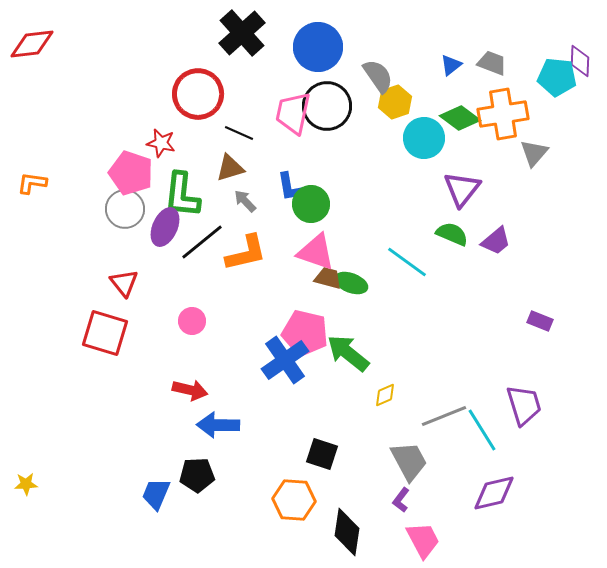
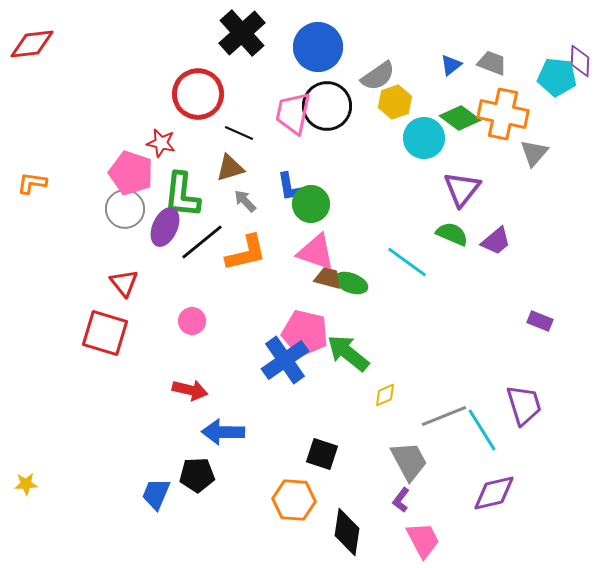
gray semicircle at (378, 76): rotated 90 degrees clockwise
orange cross at (503, 114): rotated 21 degrees clockwise
blue arrow at (218, 425): moved 5 px right, 7 px down
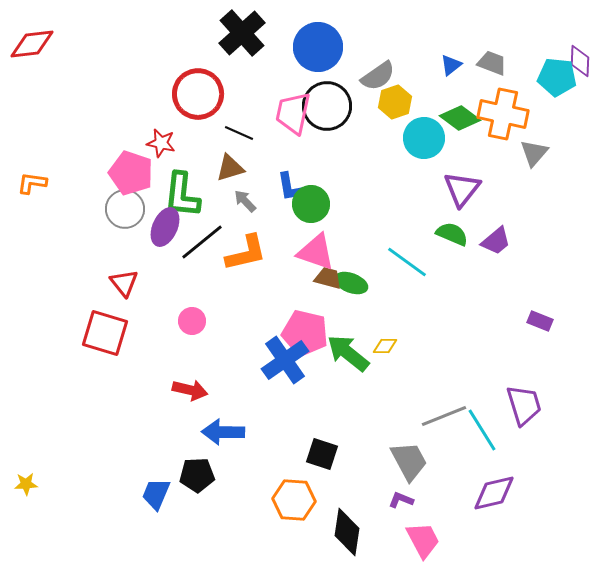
yellow diamond at (385, 395): moved 49 px up; rotated 25 degrees clockwise
purple L-shape at (401, 500): rotated 75 degrees clockwise
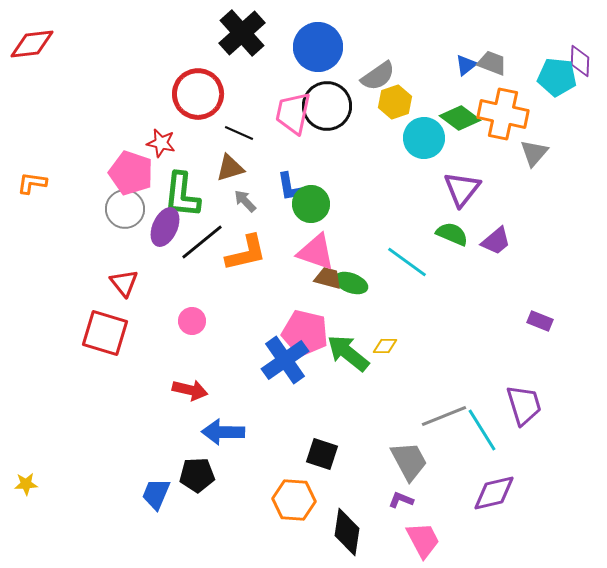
blue triangle at (451, 65): moved 15 px right
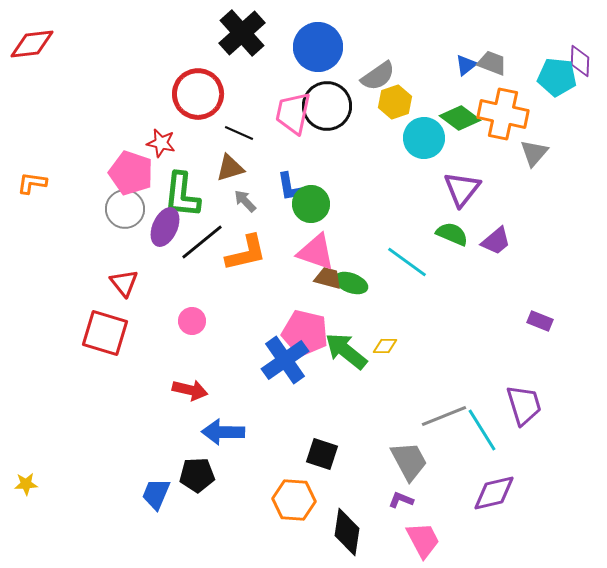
green arrow at (348, 353): moved 2 px left, 2 px up
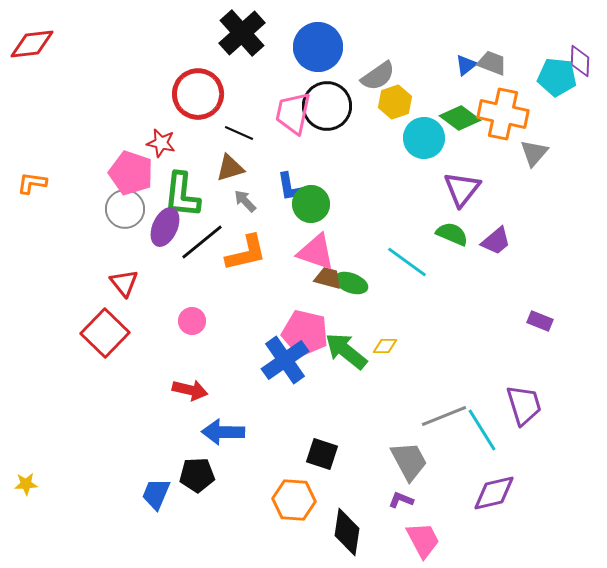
red square at (105, 333): rotated 27 degrees clockwise
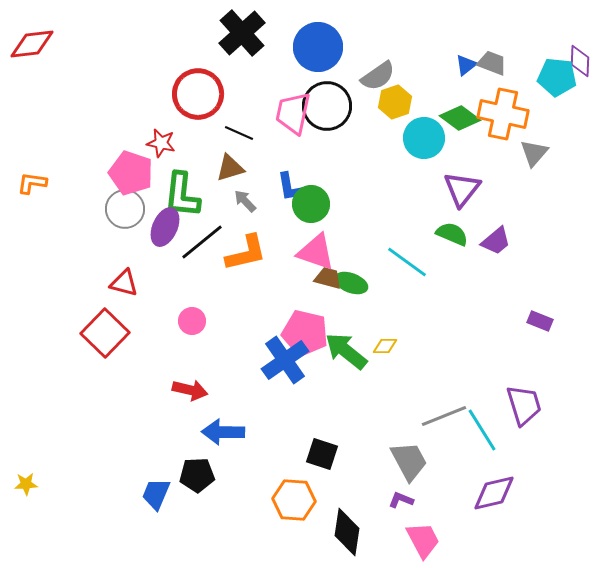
red triangle at (124, 283): rotated 36 degrees counterclockwise
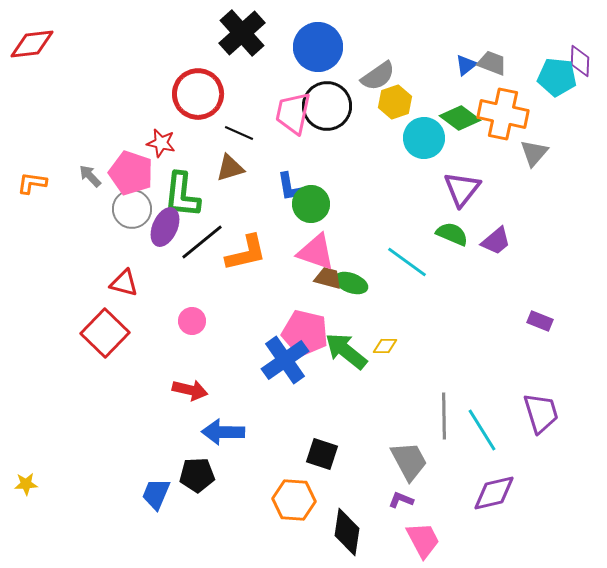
gray arrow at (245, 201): moved 155 px left, 25 px up
gray circle at (125, 209): moved 7 px right
purple trapezoid at (524, 405): moved 17 px right, 8 px down
gray line at (444, 416): rotated 69 degrees counterclockwise
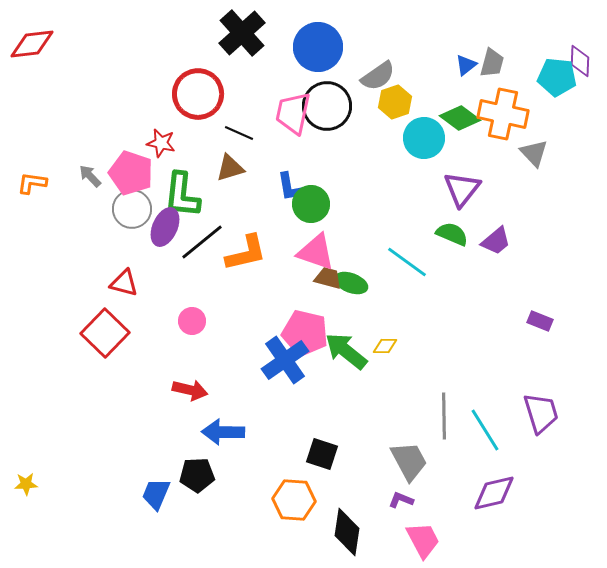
gray trapezoid at (492, 63): rotated 84 degrees clockwise
gray triangle at (534, 153): rotated 24 degrees counterclockwise
cyan line at (482, 430): moved 3 px right
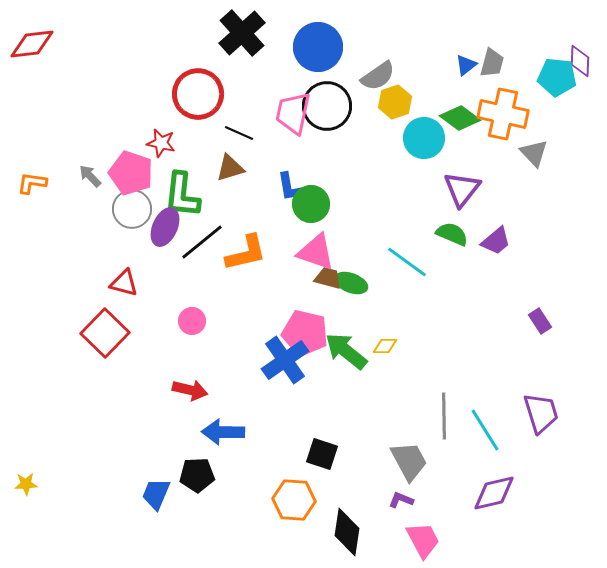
purple rectangle at (540, 321): rotated 35 degrees clockwise
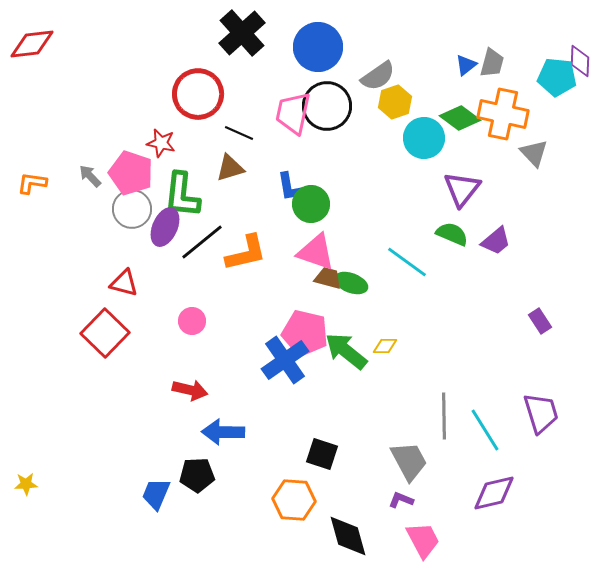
black diamond at (347, 532): moved 1 px right, 4 px down; rotated 24 degrees counterclockwise
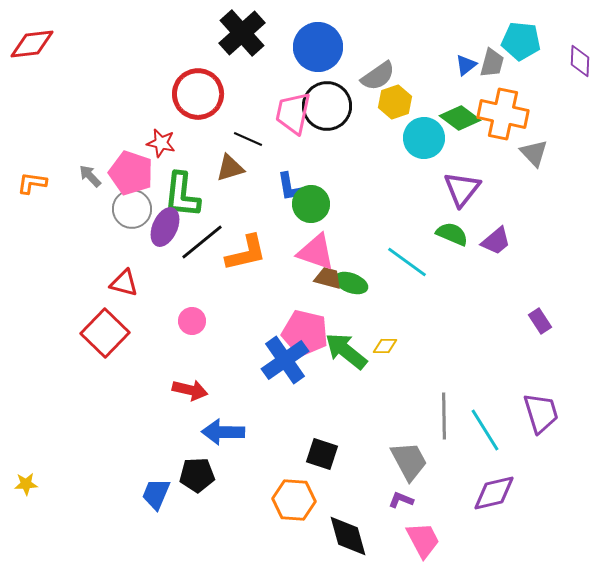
cyan pentagon at (557, 77): moved 36 px left, 36 px up
black line at (239, 133): moved 9 px right, 6 px down
